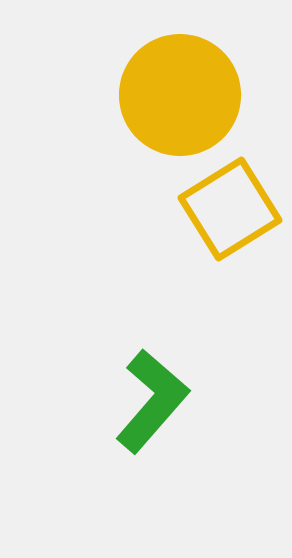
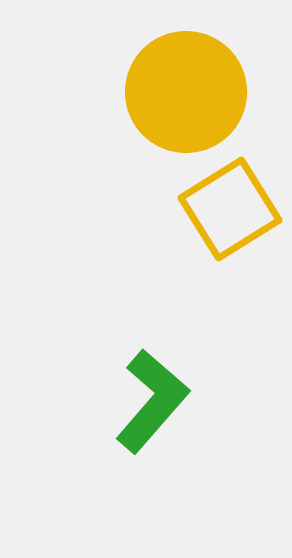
yellow circle: moved 6 px right, 3 px up
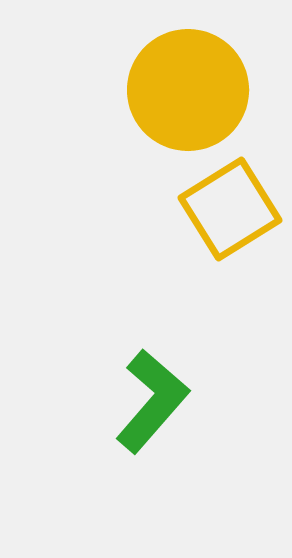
yellow circle: moved 2 px right, 2 px up
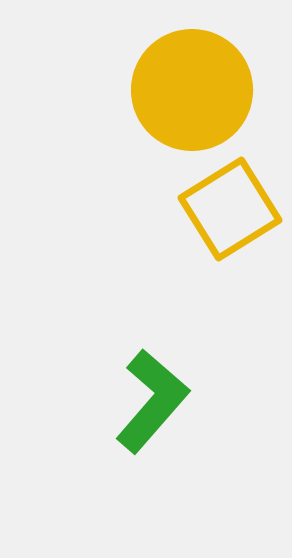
yellow circle: moved 4 px right
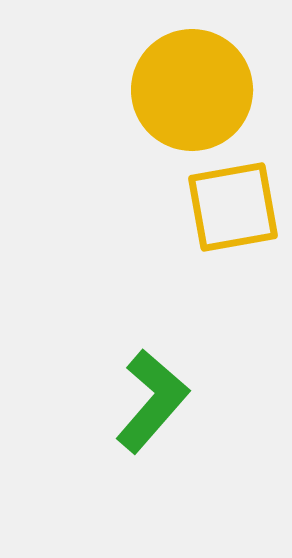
yellow square: moved 3 px right, 2 px up; rotated 22 degrees clockwise
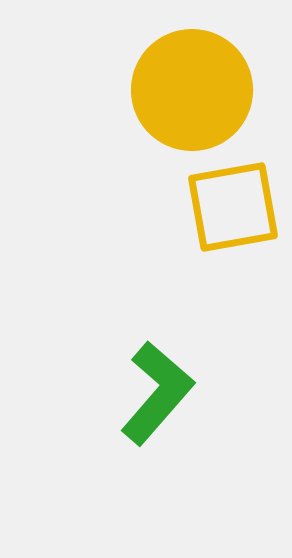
green L-shape: moved 5 px right, 8 px up
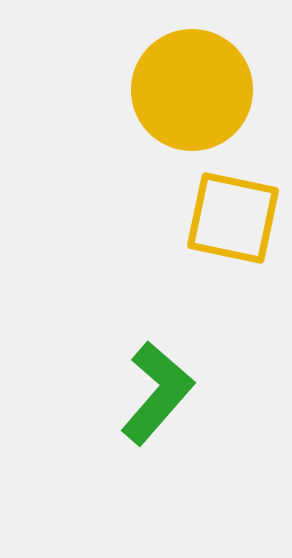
yellow square: moved 11 px down; rotated 22 degrees clockwise
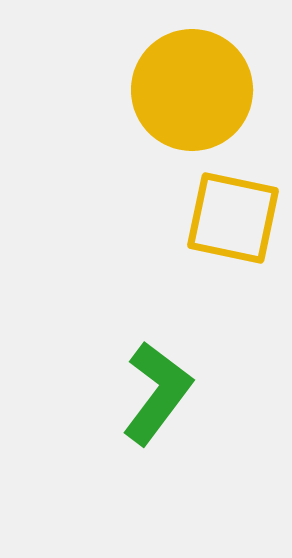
green L-shape: rotated 4 degrees counterclockwise
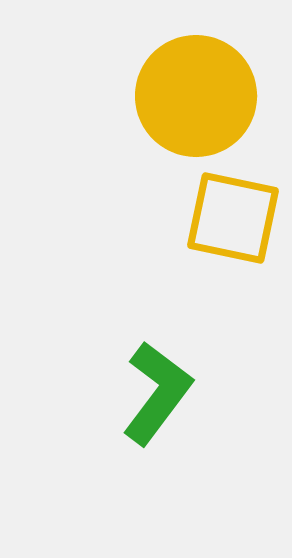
yellow circle: moved 4 px right, 6 px down
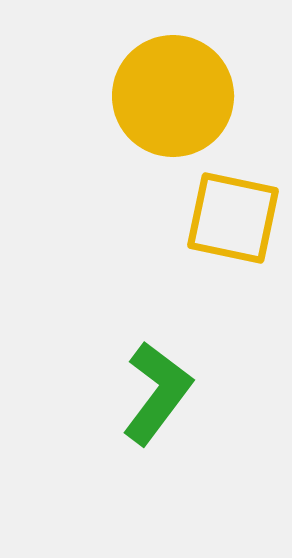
yellow circle: moved 23 px left
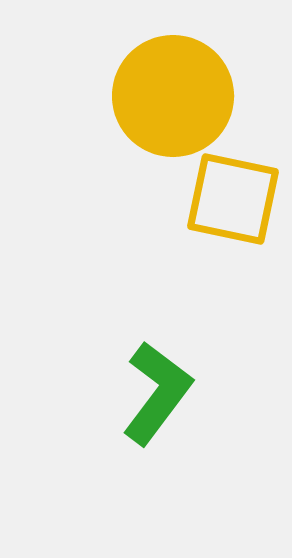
yellow square: moved 19 px up
